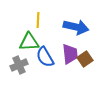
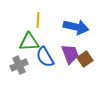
purple trapezoid: rotated 15 degrees counterclockwise
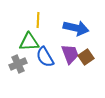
blue arrow: moved 1 px down
brown square: moved 1 px right, 2 px up
gray cross: moved 1 px left, 1 px up
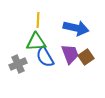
green triangle: moved 7 px right
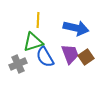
green triangle: moved 3 px left; rotated 15 degrees counterclockwise
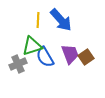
blue arrow: moved 15 px left, 8 px up; rotated 35 degrees clockwise
green triangle: moved 1 px left, 4 px down
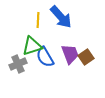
blue arrow: moved 3 px up
